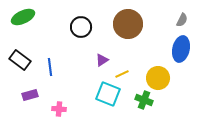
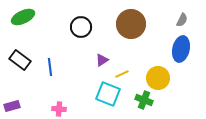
brown circle: moved 3 px right
purple rectangle: moved 18 px left, 11 px down
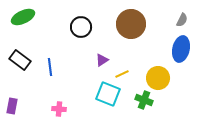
purple rectangle: rotated 63 degrees counterclockwise
